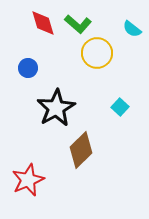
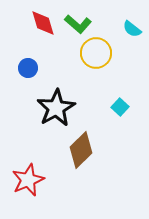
yellow circle: moved 1 px left
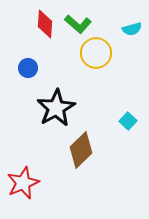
red diamond: moved 2 px right, 1 px down; rotated 20 degrees clockwise
cyan semicircle: rotated 54 degrees counterclockwise
cyan square: moved 8 px right, 14 px down
red star: moved 5 px left, 3 px down
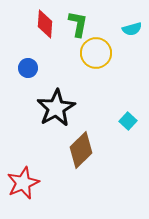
green L-shape: rotated 120 degrees counterclockwise
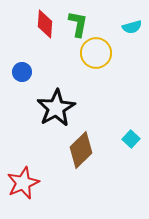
cyan semicircle: moved 2 px up
blue circle: moved 6 px left, 4 px down
cyan square: moved 3 px right, 18 px down
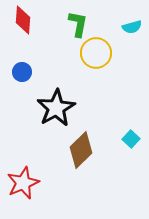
red diamond: moved 22 px left, 4 px up
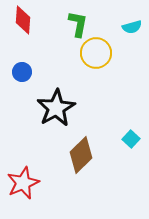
brown diamond: moved 5 px down
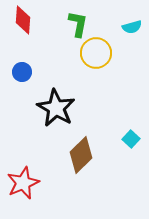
black star: rotated 12 degrees counterclockwise
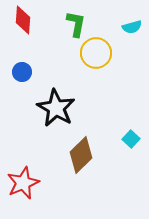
green L-shape: moved 2 px left
